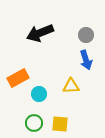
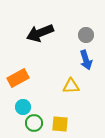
cyan circle: moved 16 px left, 13 px down
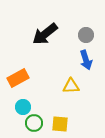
black arrow: moved 5 px right, 1 px down; rotated 16 degrees counterclockwise
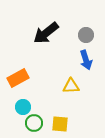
black arrow: moved 1 px right, 1 px up
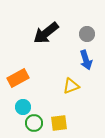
gray circle: moved 1 px right, 1 px up
yellow triangle: rotated 18 degrees counterclockwise
yellow square: moved 1 px left, 1 px up; rotated 12 degrees counterclockwise
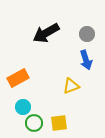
black arrow: rotated 8 degrees clockwise
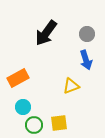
black arrow: rotated 24 degrees counterclockwise
green circle: moved 2 px down
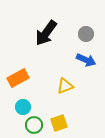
gray circle: moved 1 px left
blue arrow: rotated 48 degrees counterclockwise
yellow triangle: moved 6 px left
yellow square: rotated 12 degrees counterclockwise
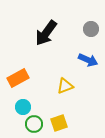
gray circle: moved 5 px right, 5 px up
blue arrow: moved 2 px right
green circle: moved 1 px up
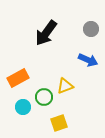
green circle: moved 10 px right, 27 px up
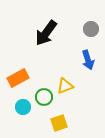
blue arrow: rotated 48 degrees clockwise
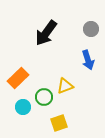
orange rectangle: rotated 15 degrees counterclockwise
